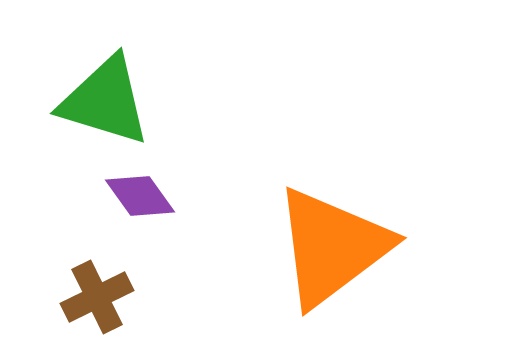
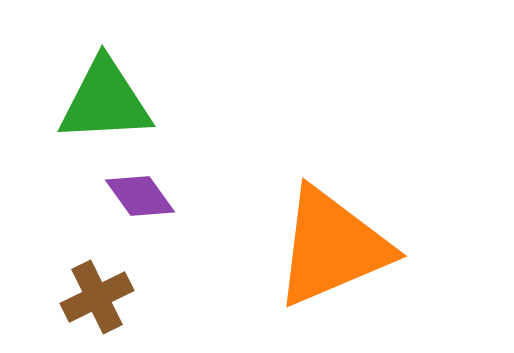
green triangle: rotated 20 degrees counterclockwise
orange triangle: rotated 14 degrees clockwise
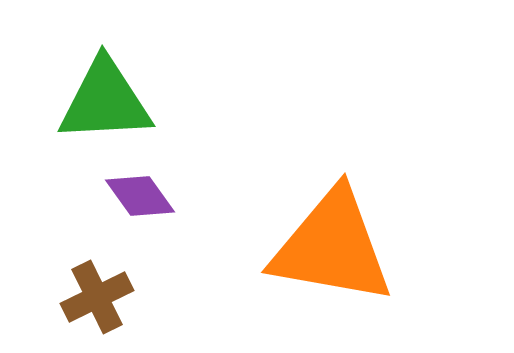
orange triangle: rotated 33 degrees clockwise
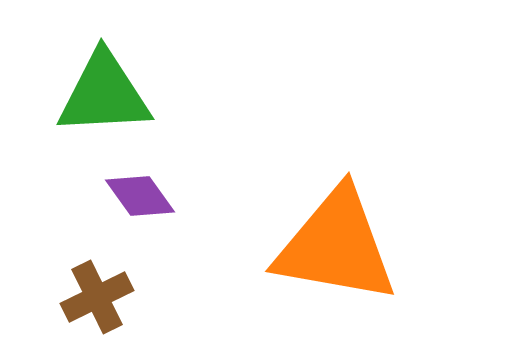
green triangle: moved 1 px left, 7 px up
orange triangle: moved 4 px right, 1 px up
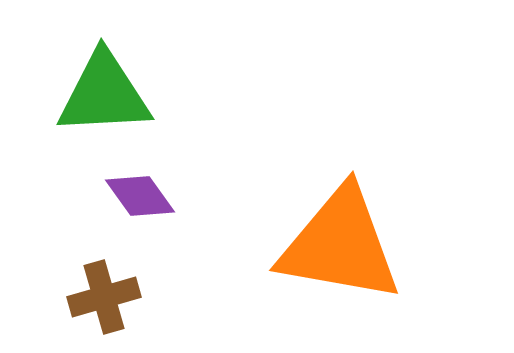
orange triangle: moved 4 px right, 1 px up
brown cross: moved 7 px right; rotated 10 degrees clockwise
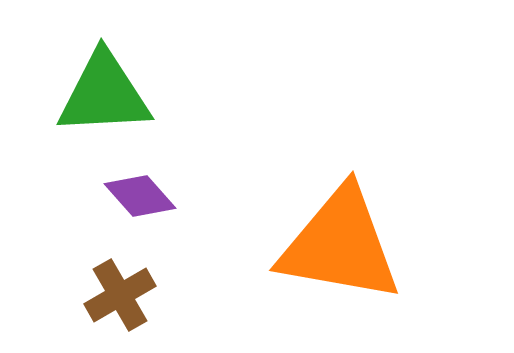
purple diamond: rotated 6 degrees counterclockwise
brown cross: moved 16 px right, 2 px up; rotated 14 degrees counterclockwise
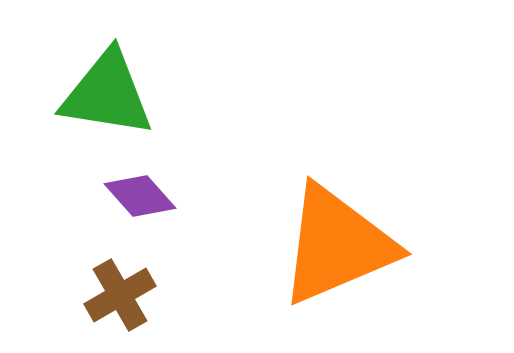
green triangle: moved 3 px right; rotated 12 degrees clockwise
orange triangle: moved 3 px left; rotated 33 degrees counterclockwise
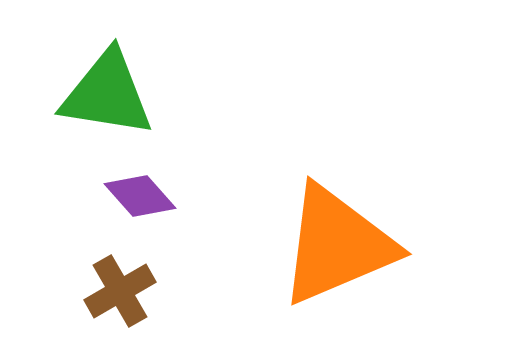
brown cross: moved 4 px up
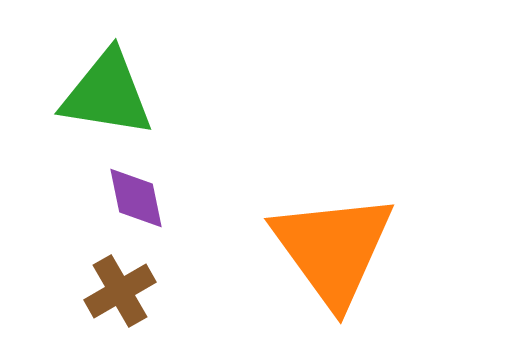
purple diamond: moved 4 px left, 2 px down; rotated 30 degrees clockwise
orange triangle: moved 4 px left, 4 px down; rotated 43 degrees counterclockwise
